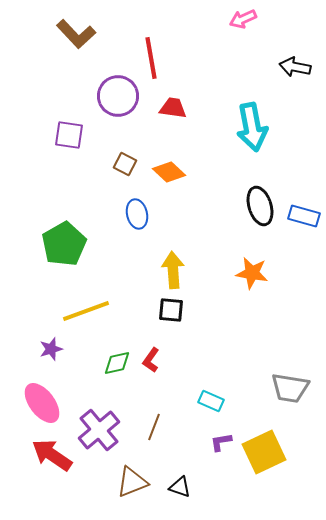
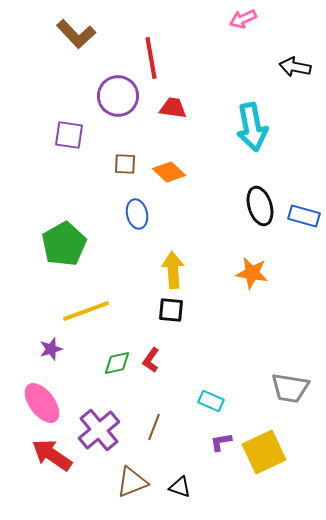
brown square: rotated 25 degrees counterclockwise
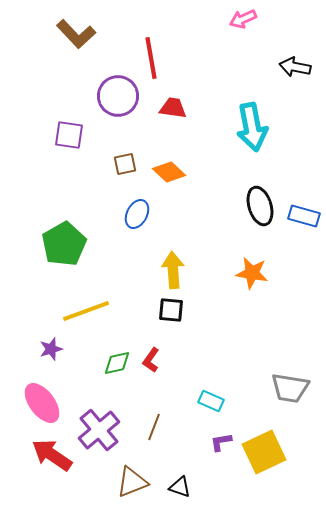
brown square: rotated 15 degrees counterclockwise
blue ellipse: rotated 40 degrees clockwise
